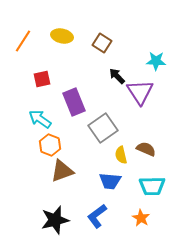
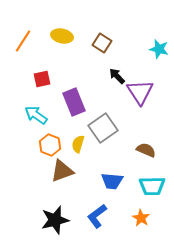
cyan star: moved 3 px right, 12 px up; rotated 12 degrees clockwise
cyan arrow: moved 4 px left, 4 px up
brown semicircle: moved 1 px down
yellow semicircle: moved 43 px left, 11 px up; rotated 30 degrees clockwise
blue trapezoid: moved 2 px right
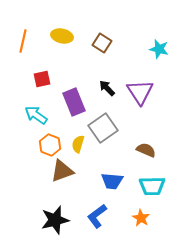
orange line: rotated 20 degrees counterclockwise
black arrow: moved 10 px left, 12 px down
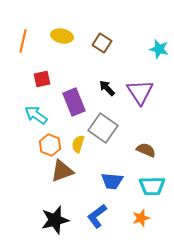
gray square: rotated 20 degrees counterclockwise
orange star: rotated 24 degrees clockwise
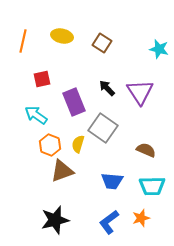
blue L-shape: moved 12 px right, 6 px down
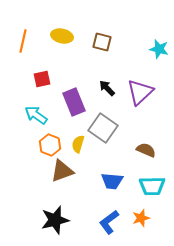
brown square: moved 1 px up; rotated 18 degrees counterclockwise
purple triangle: rotated 20 degrees clockwise
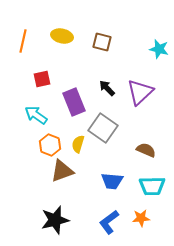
orange star: rotated 12 degrees clockwise
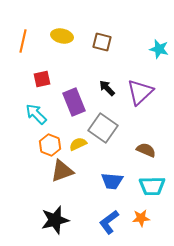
cyan arrow: moved 1 px up; rotated 10 degrees clockwise
yellow semicircle: rotated 48 degrees clockwise
